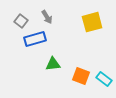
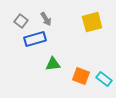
gray arrow: moved 1 px left, 2 px down
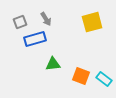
gray square: moved 1 px left, 1 px down; rotated 32 degrees clockwise
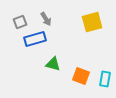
green triangle: rotated 21 degrees clockwise
cyan rectangle: moved 1 px right; rotated 63 degrees clockwise
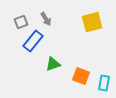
gray square: moved 1 px right
blue rectangle: moved 2 px left, 2 px down; rotated 35 degrees counterclockwise
green triangle: rotated 35 degrees counterclockwise
cyan rectangle: moved 1 px left, 4 px down
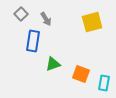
gray square: moved 8 px up; rotated 24 degrees counterclockwise
blue rectangle: rotated 30 degrees counterclockwise
orange square: moved 2 px up
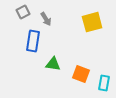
gray square: moved 2 px right, 2 px up; rotated 16 degrees clockwise
green triangle: rotated 28 degrees clockwise
